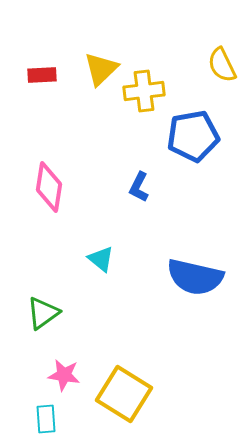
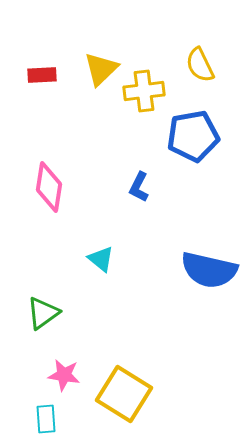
yellow semicircle: moved 22 px left
blue semicircle: moved 14 px right, 7 px up
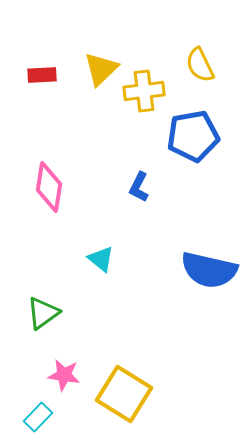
cyan rectangle: moved 8 px left, 2 px up; rotated 48 degrees clockwise
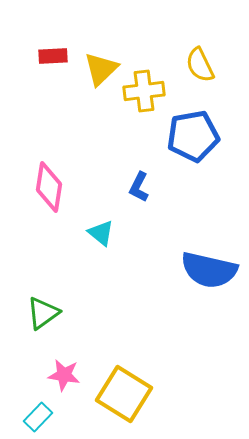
red rectangle: moved 11 px right, 19 px up
cyan triangle: moved 26 px up
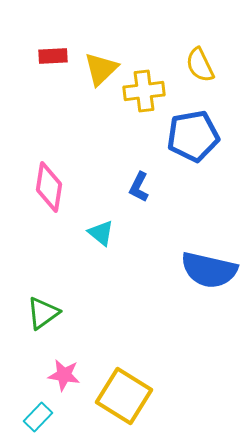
yellow square: moved 2 px down
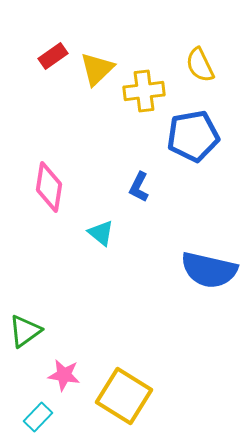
red rectangle: rotated 32 degrees counterclockwise
yellow triangle: moved 4 px left
green triangle: moved 18 px left, 18 px down
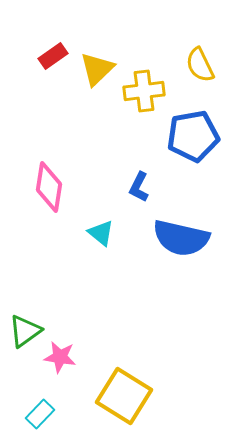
blue semicircle: moved 28 px left, 32 px up
pink star: moved 4 px left, 18 px up
cyan rectangle: moved 2 px right, 3 px up
